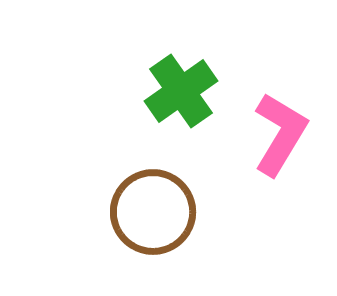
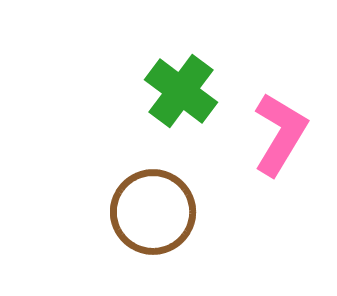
green cross: rotated 18 degrees counterclockwise
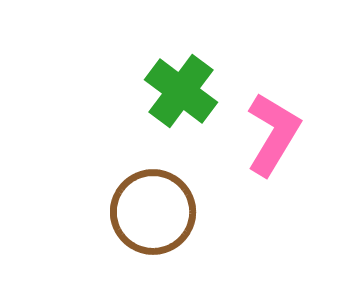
pink L-shape: moved 7 px left
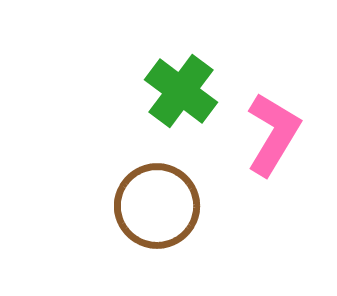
brown circle: moved 4 px right, 6 px up
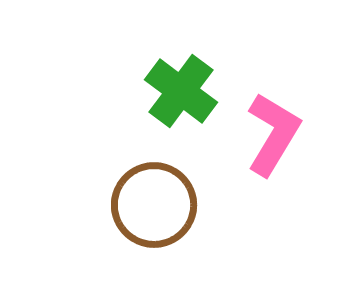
brown circle: moved 3 px left, 1 px up
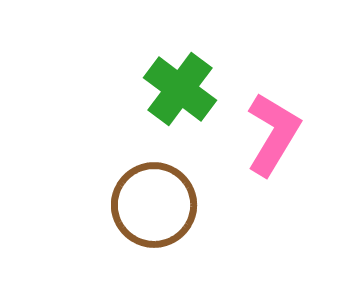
green cross: moved 1 px left, 2 px up
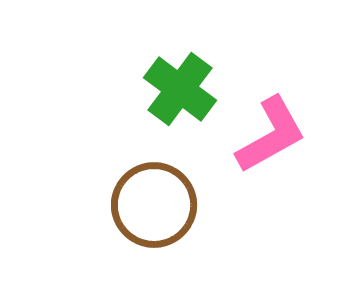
pink L-shape: moved 2 px left, 1 px down; rotated 30 degrees clockwise
